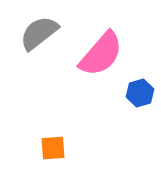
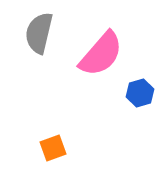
gray semicircle: rotated 39 degrees counterclockwise
orange square: rotated 16 degrees counterclockwise
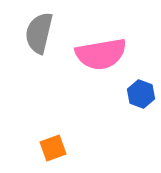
pink semicircle: rotated 39 degrees clockwise
blue hexagon: moved 1 px right, 1 px down; rotated 24 degrees counterclockwise
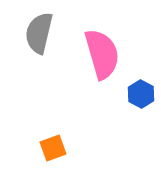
pink semicircle: moved 1 px right; rotated 96 degrees counterclockwise
blue hexagon: rotated 8 degrees clockwise
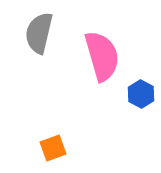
pink semicircle: moved 2 px down
